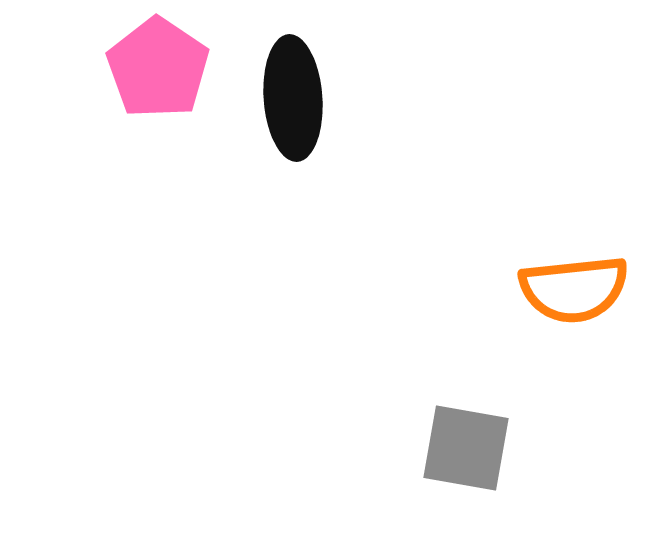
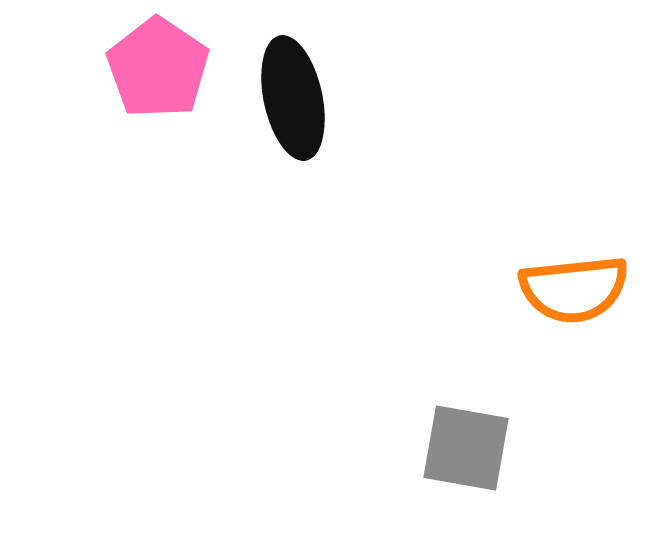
black ellipse: rotated 8 degrees counterclockwise
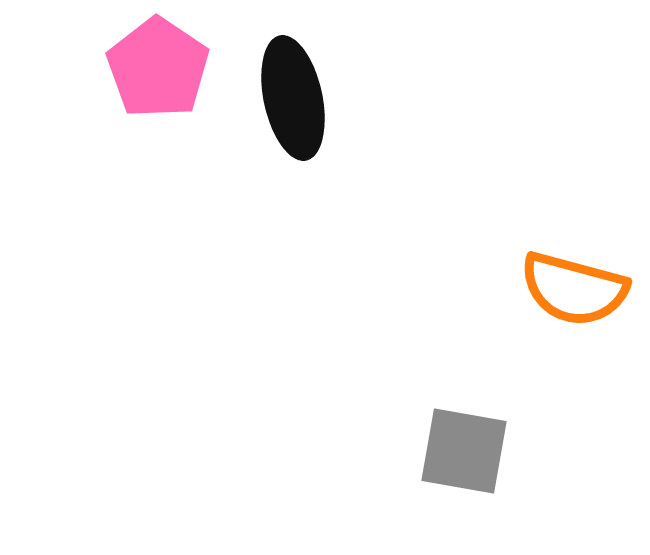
orange semicircle: rotated 21 degrees clockwise
gray square: moved 2 px left, 3 px down
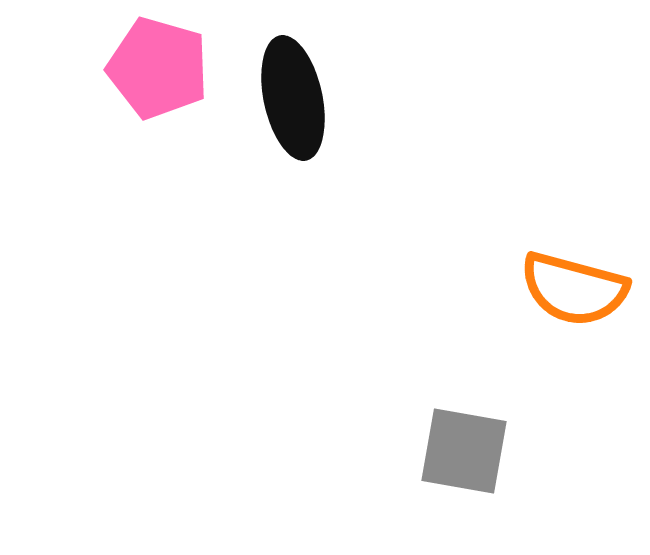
pink pentagon: rotated 18 degrees counterclockwise
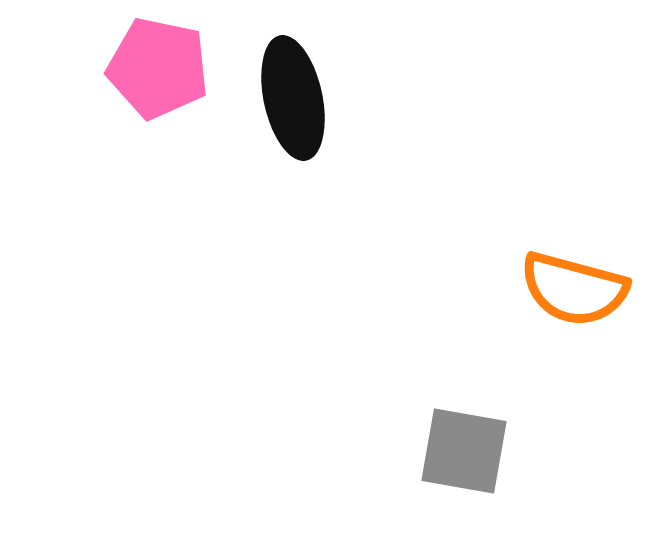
pink pentagon: rotated 4 degrees counterclockwise
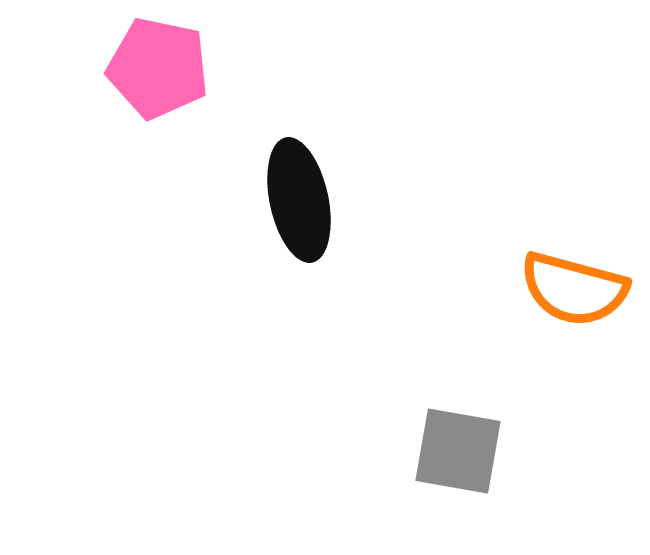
black ellipse: moved 6 px right, 102 px down
gray square: moved 6 px left
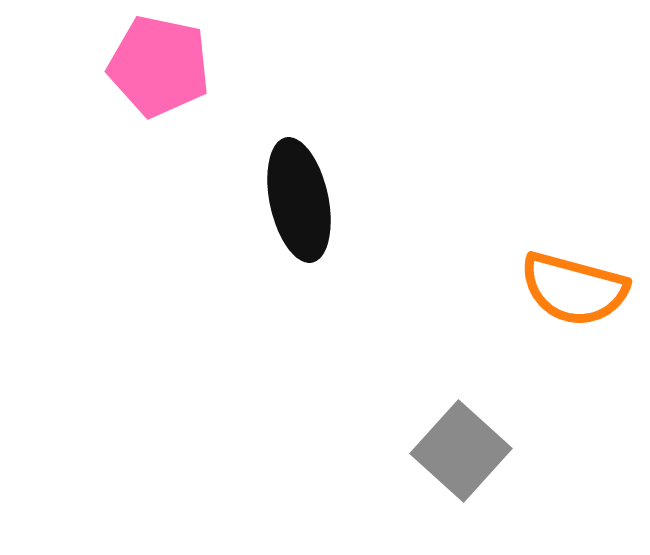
pink pentagon: moved 1 px right, 2 px up
gray square: moved 3 px right; rotated 32 degrees clockwise
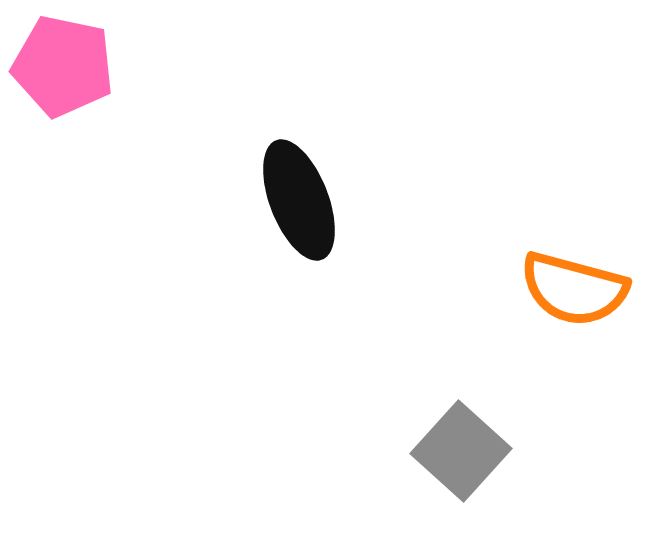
pink pentagon: moved 96 px left
black ellipse: rotated 9 degrees counterclockwise
